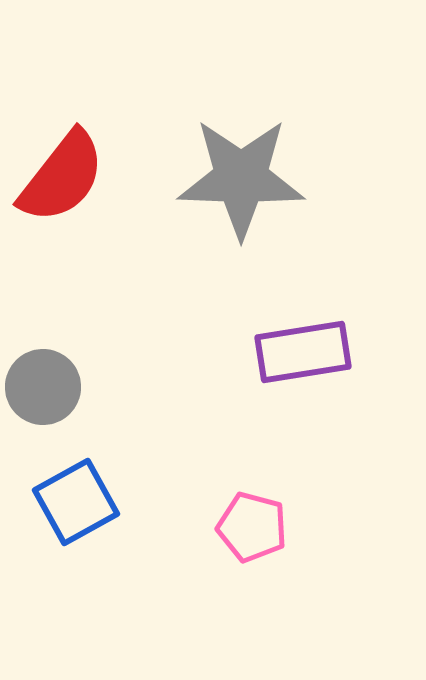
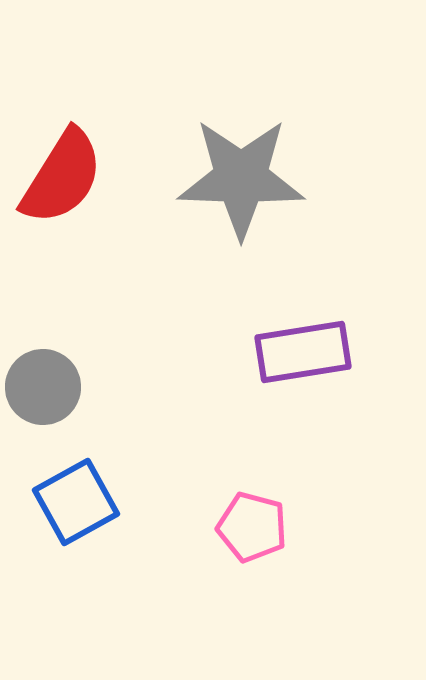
red semicircle: rotated 6 degrees counterclockwise
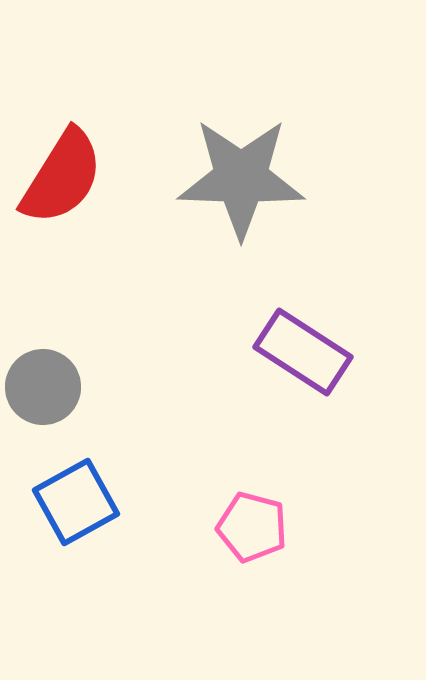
purple rectangle: rotated 42 degrees clockwise
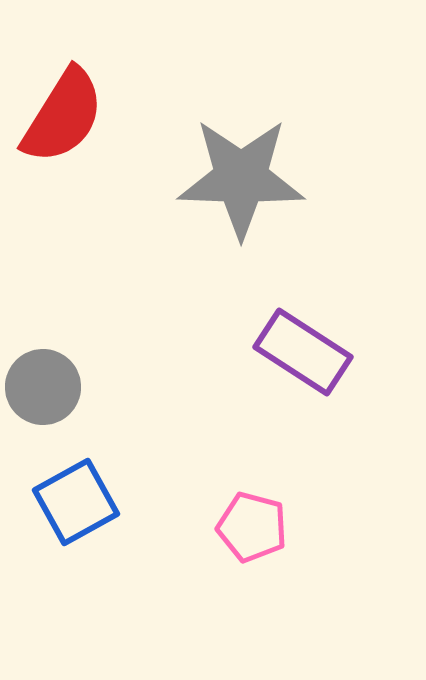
red semicircle: moved 1 px right, 61 px up
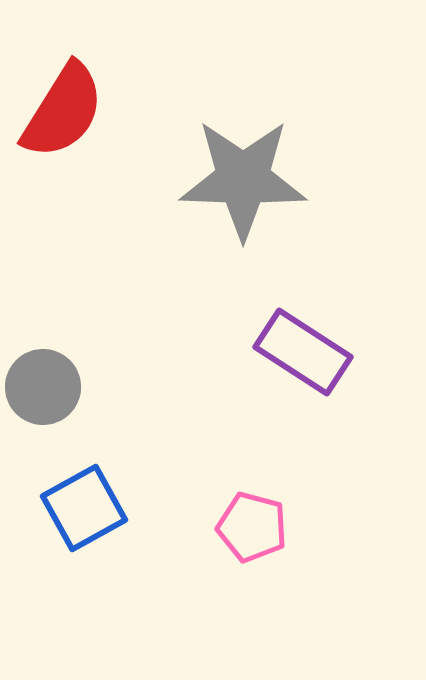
red semicircle: moved 5 px up
gray star: moved 2 px right, 1 px down
blue square: moved 8 px right, 6 px down
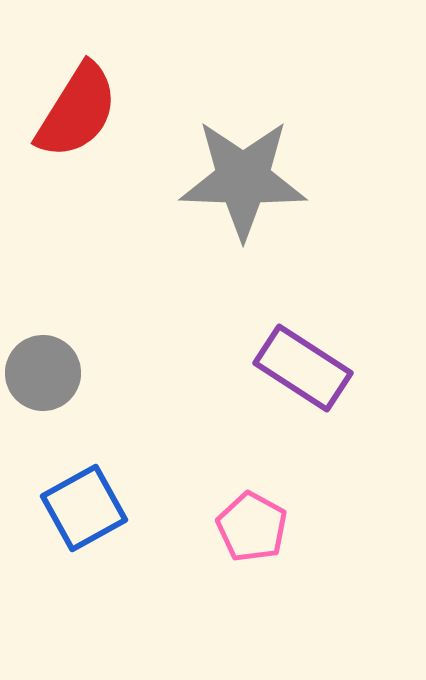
red semicircle: moved 14 px right
purple rectangle: moved 16 px down
gray circle: moved 14 px up
pink pentagon: rotated 14 degrees clockwise
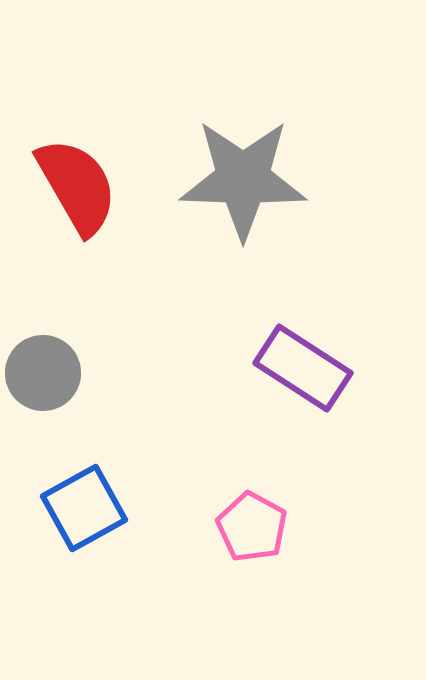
red semicircle: moved 75 px down; rotated 62 degrees counterclockwise
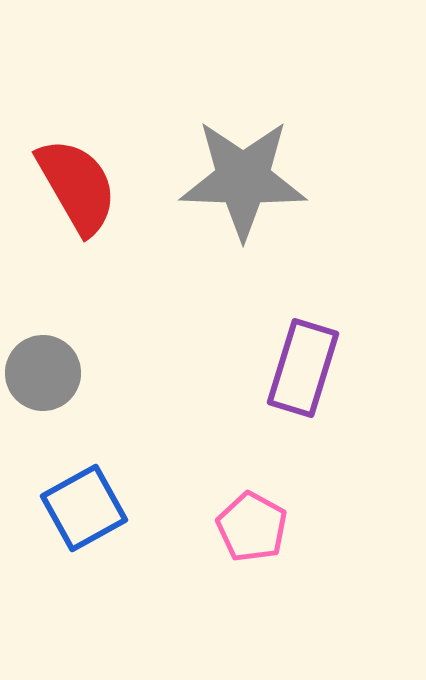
purple rectangle: rotated 74 degrees clockwise
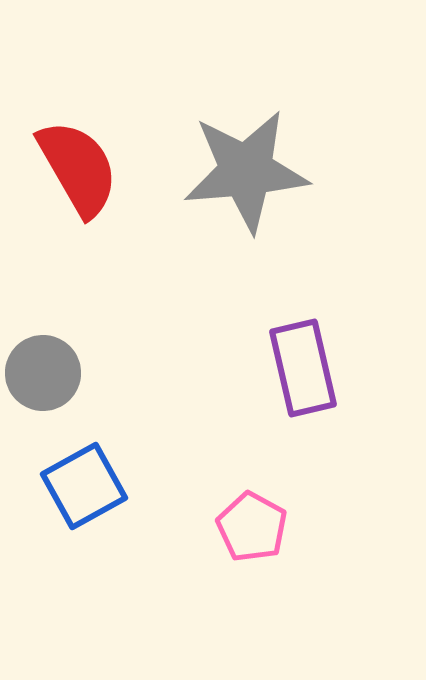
gray star: moved 3 px right, 8 px up; rotated 7 degrees counterclockwise
red semicircle: moved 1 px right, 18 px up
purple rectangle: rotated 30 degrees counterclockwise
blue square: moved 22 px up
